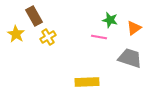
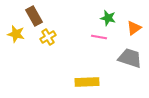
green star: moved 2 px left, 2 px up
yellow star: rotated 18 degrees counterclockwise
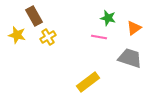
yellow star: moved 1 px right, 1 px down
yellow rectangle: moved 1 px right; rotated 35 degrees counterclockwise
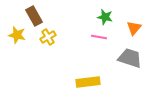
green star: moved 3 px left, 1 px up
orange triangle: rotated 14 degrees counterclockwise
yellow rectangle: rotated 30 degrees clockwise
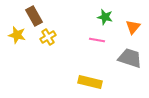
orange triangle: moved 1 px left, 1 px up
pink line: moved 2 px left, 3 px down
yellow rectangle: moved 2 px right; rotated 20 degrees clockwise
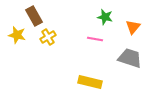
pink line: moved 2 px left, 1 px up
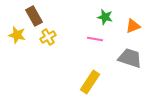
orange triangle: moved 1 px up; rotated 28 degrees clockwise
yellow rectangle: rotated 70 degrees counterclockwise
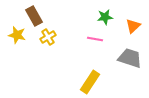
green star: rotated 21 degrees counterclockwise
orange triangle: rotated 21 degrees counterclockwise
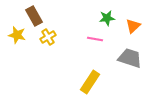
green star: moved 2 px right, 1 px down
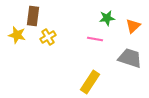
brown rectangle: moved 1 px left; rotated 36 degrees clockwise
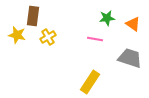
orange triangle: moved 2 px up; rotated 42 degrees counterclockwise
